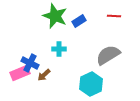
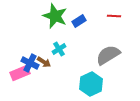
cyan cross: rotated 32 degrees counterclockwise
brown arrow: moved 13 px up; rotated 104 degrees counterclockwise
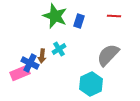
blue rectangle: rotated 40 degrees counterclockwise
gray semicircle: rotated 15 degrees counterclockwise
brown arrow: moved 2 px left, 6 px up; rotated 64 degrees clockwise
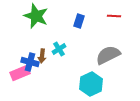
green star: moved 19 px left
gray semicircle: rotated 20 degrees clockwise
blue cross: moved 1 px up; rotated 12 degrees counterclockwise
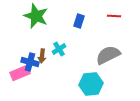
cyan hexagon: rotated 20 degrees clockwise
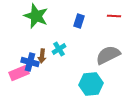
pink rectangle: moved 1 px left
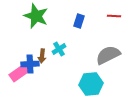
blue cross: moved 2 px down; rotated 18 degrees counterclockwise
pink rectangle: rotated 12 degrees counterclockwise
